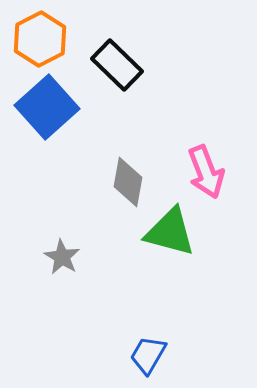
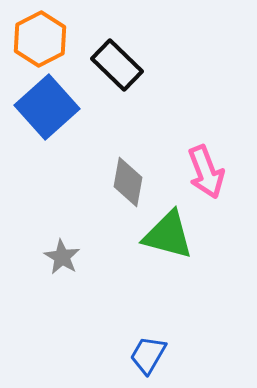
green triangle: moved 2 px left, 3 px down
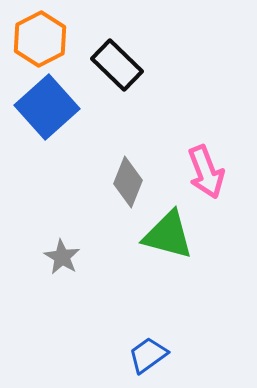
gray diamond: rotated 12 degrees clockwise
blue trapezoid: rotated 24 degrees clockwise
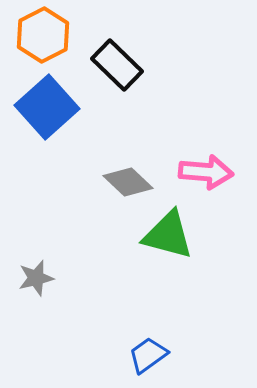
orange hexagon: moved 3 px right, 4 px up
pink arrow: rotated 64 degrees counterclockwise
gray diamond: rotated 69 degrees counterclockwise
gray star: moved 26 px left, 21 px down; rotated 27 degrees clockwise
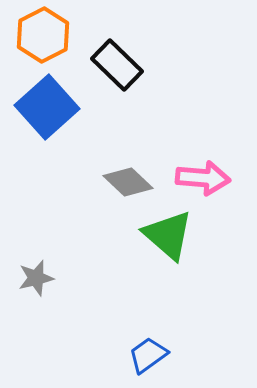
pink arrow: moved 3 px left, 6 px down
green triangle: rotated 26 degrees clockwise
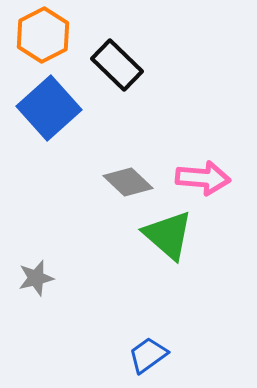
blue square: moved 2 px right, 1 px down
